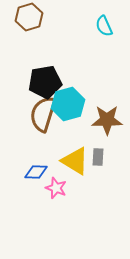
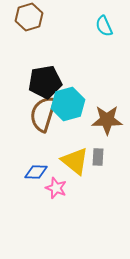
yellow triangle: rotated 8 degrees clockwise
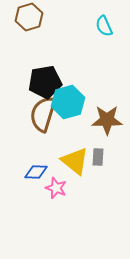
cyan hexagon: moved 2 px up
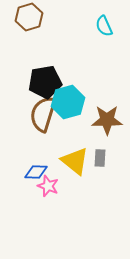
gray rectangle: moved 2 px right, 1 px down
pink star: moved 8 px left, 2 px up
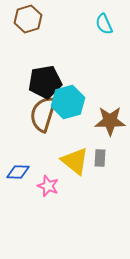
brown hexagon: moved 1 px left, 2 px down
cyan semicircle: moved 2 px up
brown star: moved 3 px right, 1 px down
blue diamond: moved 18 px left
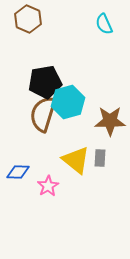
brown hexagon: rotated 20 degrees counterclockwise
yellow triangle: moved 1 px right, 1 px up
pink star: rotated 20 degrees clockwise
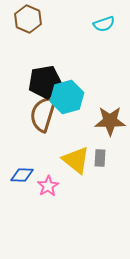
cyan semicircle: rotated 85 degrees counterclockwise
cyan hexagon: moved 1 px left, 5 px up
blue diamond: moved 4 px right, 3 px down
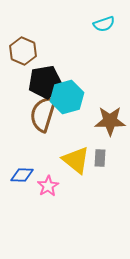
brown hexagon: moved 5 px left, 32 px down
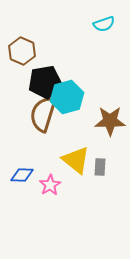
brown hexagon: moved 1 px left
gray rectangle: moved 9 px down
pink star: moved 2 px right, 1 px up
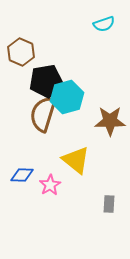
brown hexagon: moved 1 px left, 1 px down
black pentagon: moved 1 px right, 1 px up
gray rectangle: moved 9 px right, 37 px down
